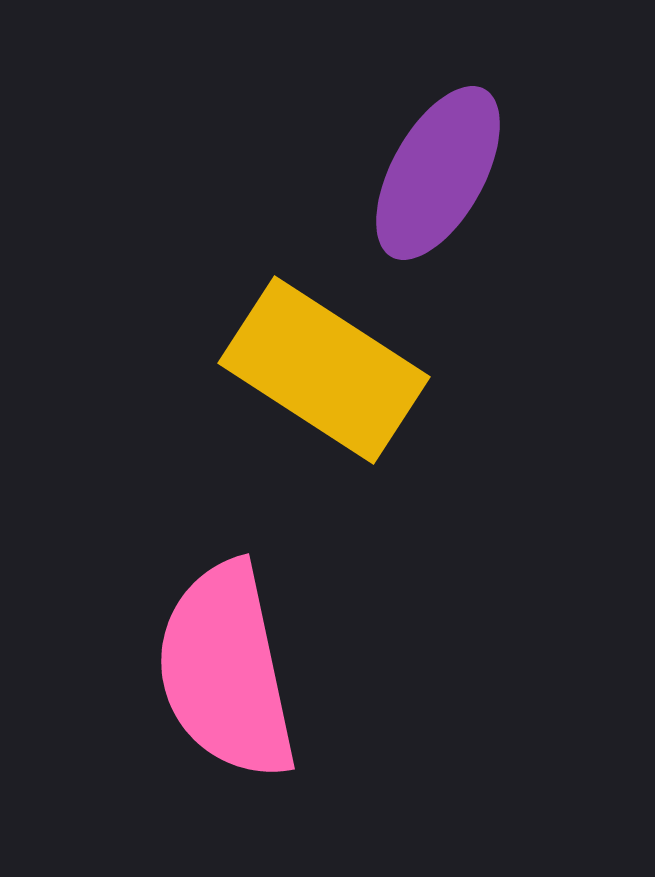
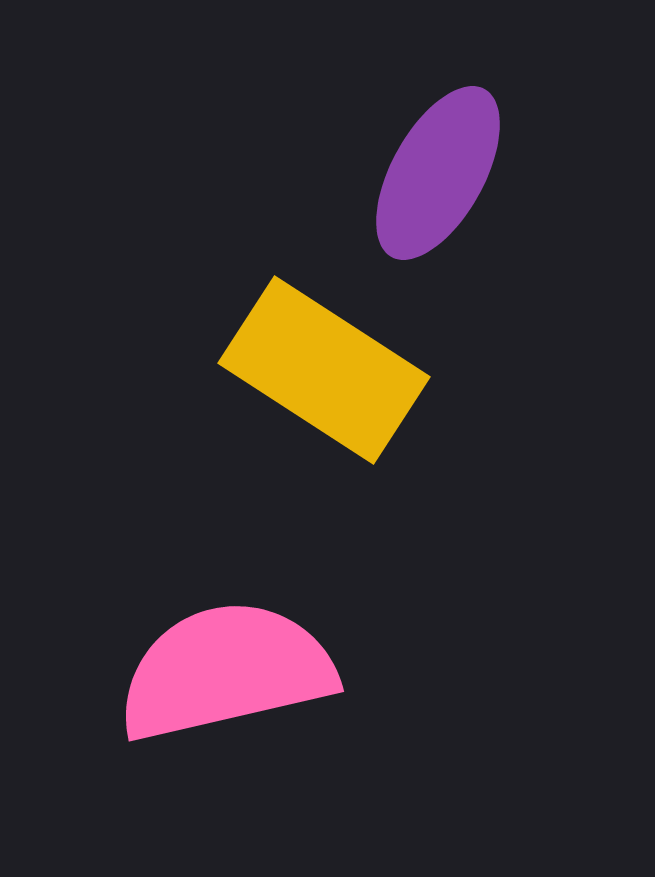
pink semicircle: rotated 89 degrees clockwise
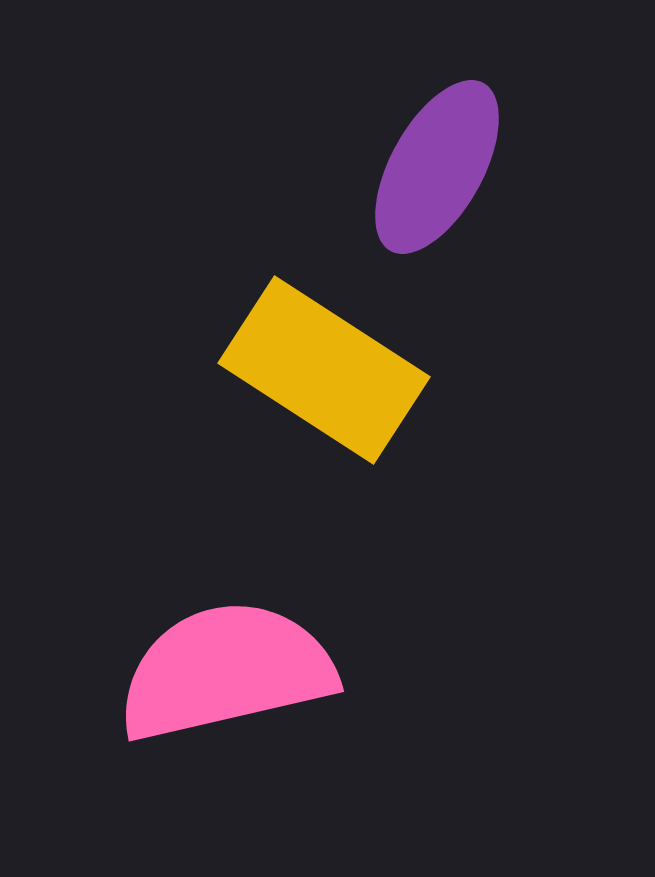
purple ellipse: moved 1 px left, 6 px up
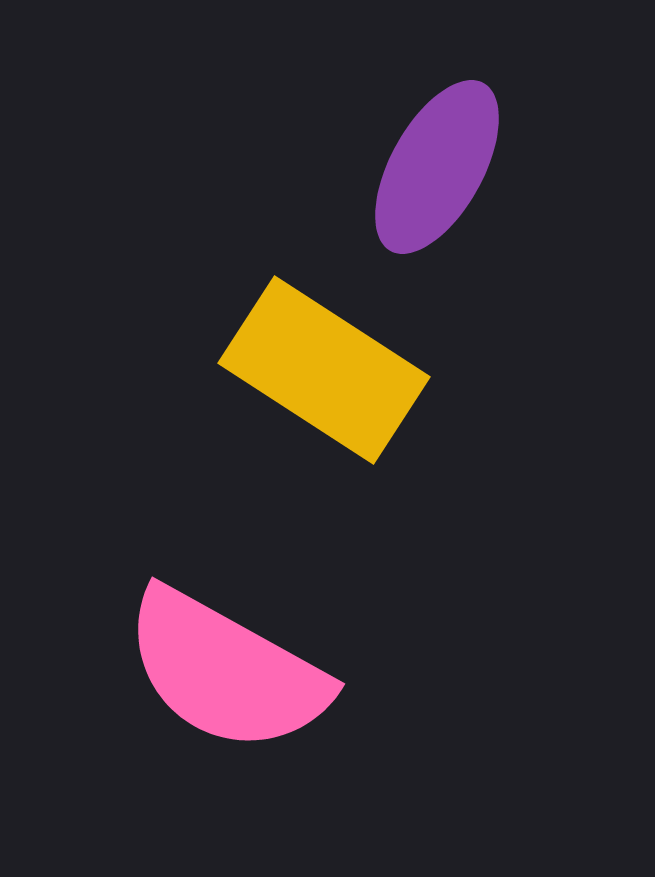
pink semicircle: rotated 138 degrees counterclockwise
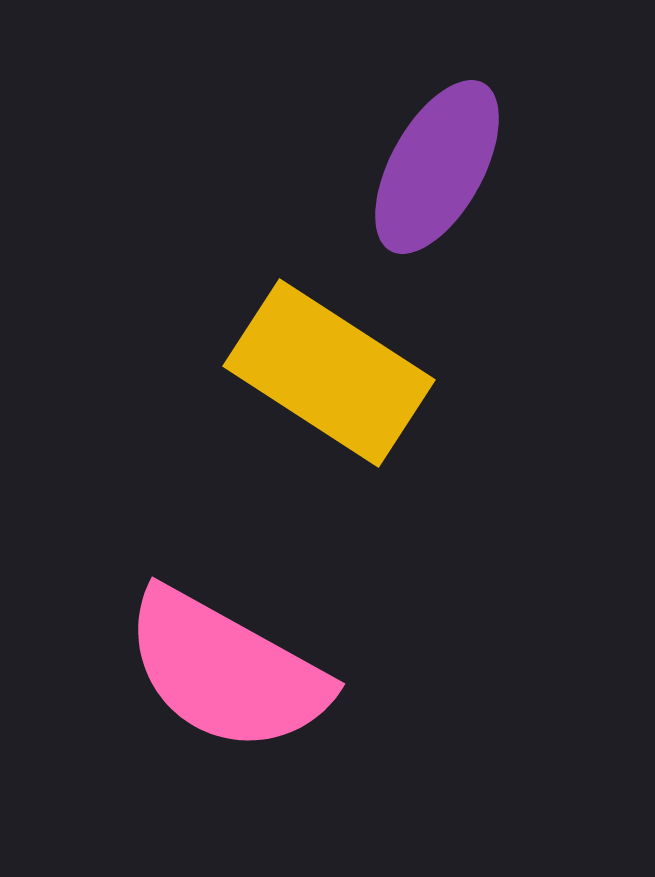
yellow rectangle: moved 5 px right, 3 px down
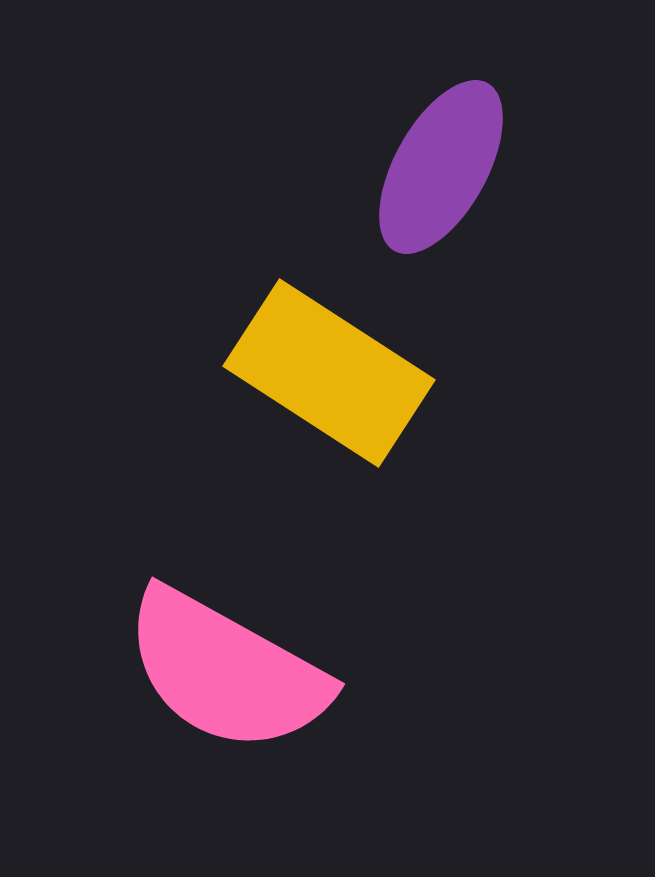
purple ellipse: moved 4 px right
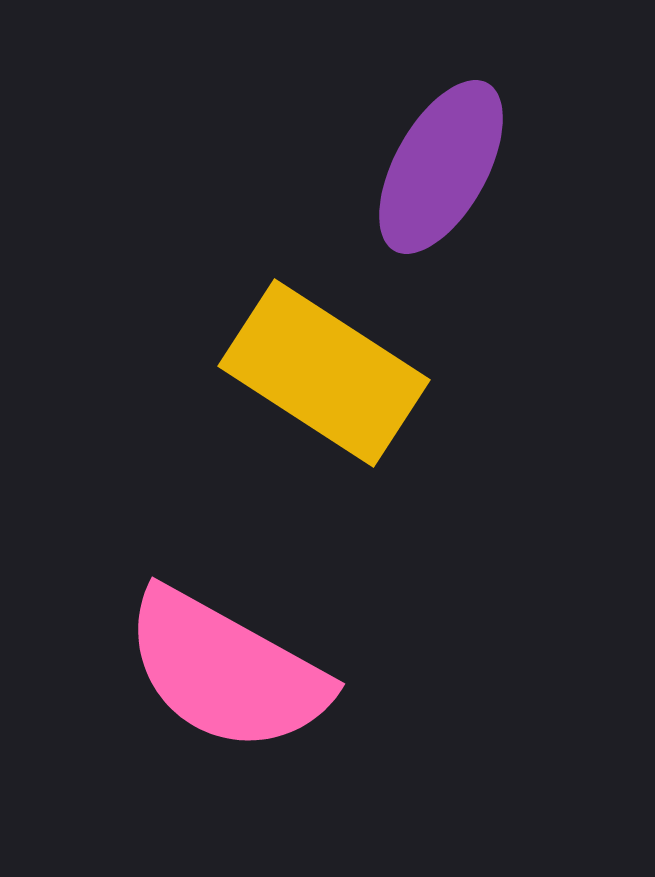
yellow rectangle: moved 5 px left
